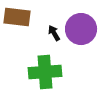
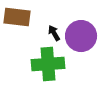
purple circle: moved 7 px down
green cross: moved 3 px right, 8 px up
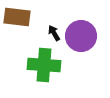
green cross: moved 4 px left, 1 px down; rotated 8 degrees clockwise
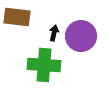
black arrow: rotated 42 degrees clockwise
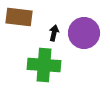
brown rectangle: moved 2 px right
purple circle: moved 3 px right, 3 px up
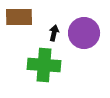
brown rectangle: rotated 8 degrees counterclockwise
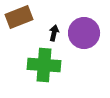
brown rectangle: rotated 20 degrees counterclockwise
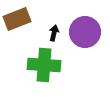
brown rectangle: moved 2 px left, 2 px down
purple circle: moved 1 px right, 1 px up
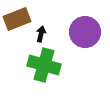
black arrow: moved 13 px left, 1 px down
green cross: rotated 12 degrees clockwise
